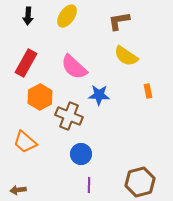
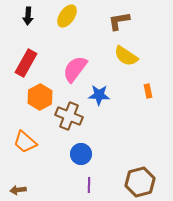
pink semicircle: moved 1 px right, 2 px down; rotated 84 degrees clockwise
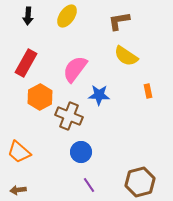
orange trapezoid: moved 6 px left, 10 px down
blue circle: moved 2 px up
purple line: rotated 35 degrees counterclockwise
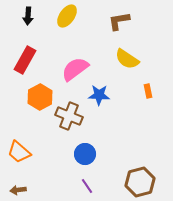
yellow semicircle: moved 1 px right, 3 px down
red rectangle: moved 1 px left, 3 px up
pink semicircle: rotated 16 degrees clockwise
blue circle: moved 4 px right, 2 px down
purple line: moved 2 px left, 1 px down
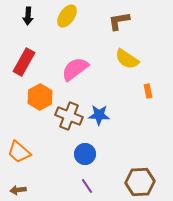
red rectangle: moved 1 px left, 2 px down
blue star: moved 20 px down
brown hexagon: rotated 12 degrees clockwise
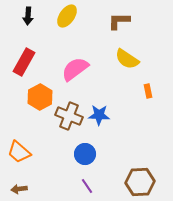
brown L-shape: rotated 10 degrees clockwise
brown arrow: moved 1 px right, 1 px up
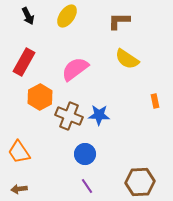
black arrow: rotated 30 degrees counterclockwise
orange rectangle: moved 7 px right, 10 px down
orange trapezoid: rotated 15 degrees clockwise
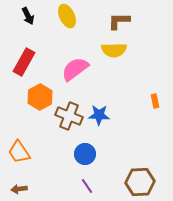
yellow ellipse: rotated 60 degrees counterclockwise
yellow semicircle: moved 13 px left, 9 px up; rotated 35 degrees counterclockwise
